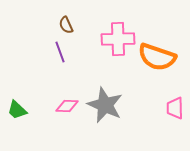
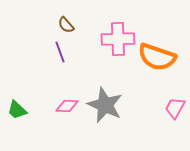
brown semicircle: rotated 18 degrees counterclockwise
pink trapezoid: rotated 30 degrees clockwise
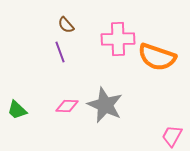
pink trapezoid: moved 3 px left, 28 px down
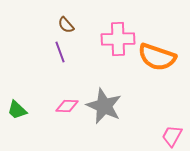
gray star: moved 1 px left, 1 px down
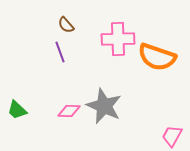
pink diamond: moved 2 px right, 5 px down
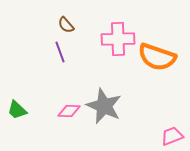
pink trapezoid: rotated 40 degrees clockwise
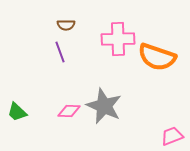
brown semicircle: rotated 48 degrees counterclockwise
green trapezoid: moved 2 px down
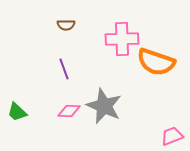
pink cross: moved 4 px right
purple line: moved 4 px right, 17 px down
orange semicircle: moved 1 px left, 5 px down
